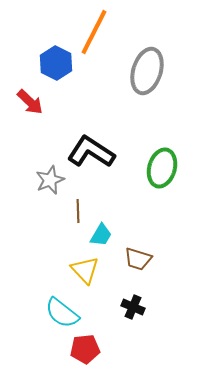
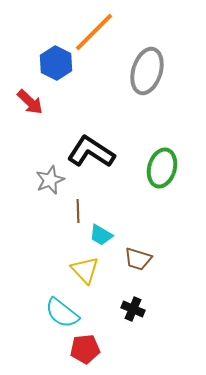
orange line: rotated 18 degrees clockwise
cyan trapezoid: rotated 90 degrees clockwise
black cross: moved 2 px down
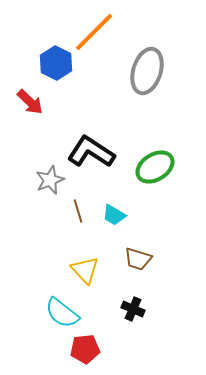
green ellipse: moved 7 px left, 1 px up; rotated 42 degrees clockwise
brown line: rotated 15 degrees counterclockwise
cyan trapezoid: moved 13 px right, 20 px up
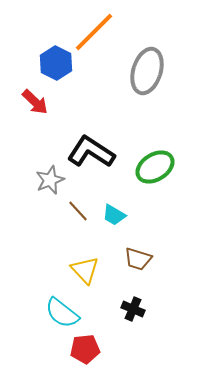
red arrow: moved 5 px right
brown line: rotated 25 degrees counterclockwise
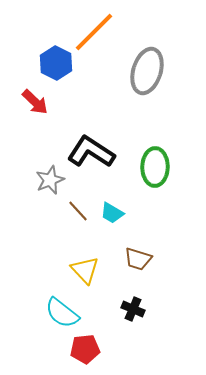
green ellipse: rotated 57 degrees counterclockwise
cyan trapezoid: moved 2 px left, 2 px up
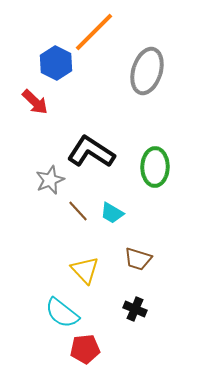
black cross: moved 2 px right
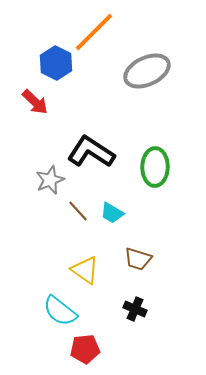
gray ellipse: rotated 48 degrees clockwise
yellow triangle: rotated 12 degrees counterclockwise
cyan semicircle: moved 2 px left, 2 px up
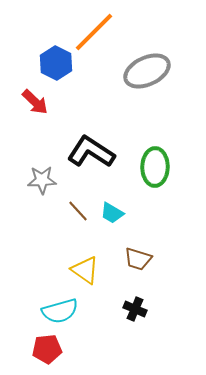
gray star: moved 8 px left; rotated 20 degrees clockwise
cyan semicircle: rotated 54 degrees counterclockwise
red pentagon: moved 38 px left
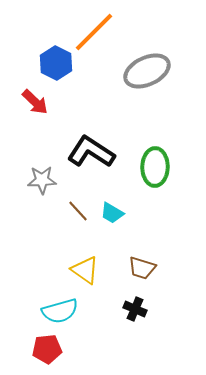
brown trapezoid: moved 4 px right, 9 px down
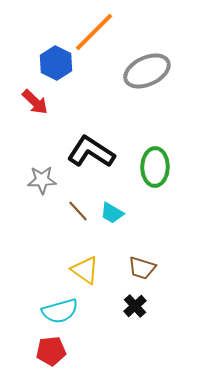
black cross: moved 3 px up; rotated 25 degrees clockwise
red pentagon: moved 4 px right, 2 px down
